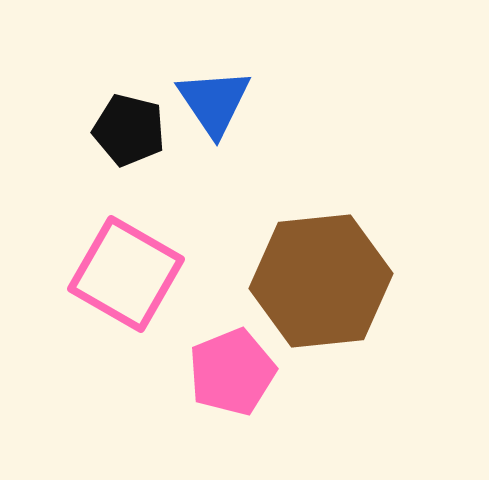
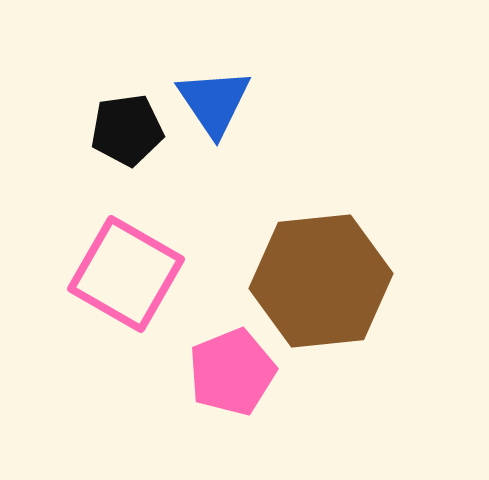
black pentagon: moved 2 px left; rotated 22 degrees counterclockwise
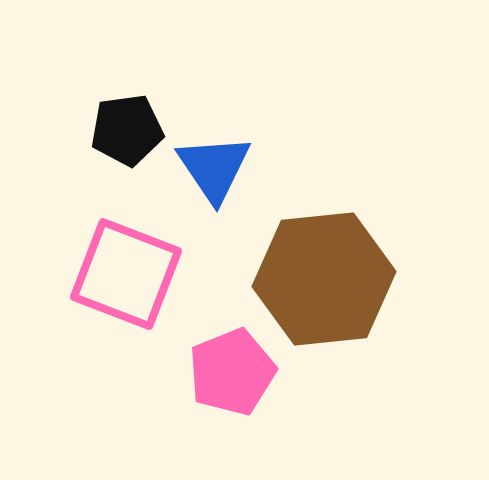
blue triangle: moved 66 px down
pink square: rotated 9 degrees counterclockwise
brown hexagon: moved 3 px right, 2 px up
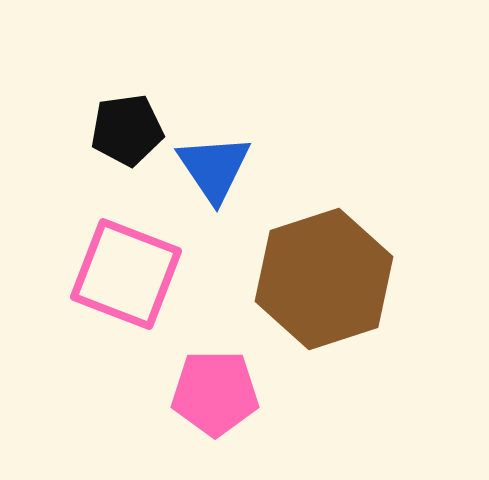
brown hexagon: rotated 12 degrees counterclockwise
pink pentagon: moved 17 px left, 21 px down; rotated 22 degrees clockwise
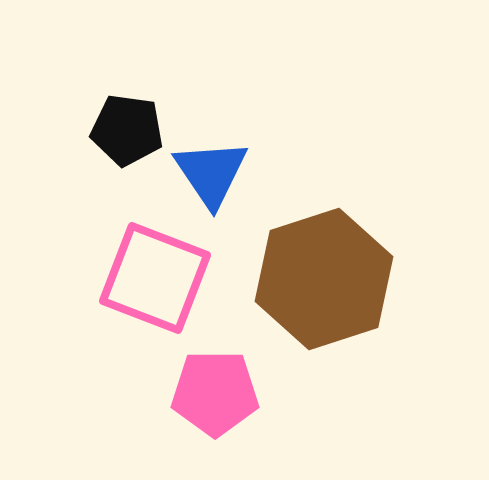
black pentagon: rotated 16 degrees clockwise
blue triangle: moved 3 px left, 5 px down
pink square: moved 29 px right, 4 px down
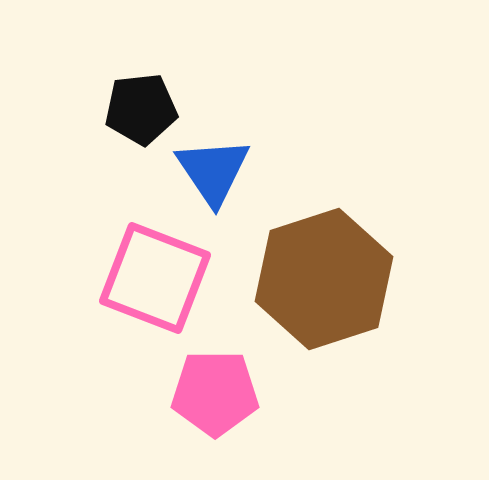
black pentagon: moved 14 px right, 21 px up; rotated 14 degrees counterclockwise
blue triangle: moved 2 px right, 2 px up
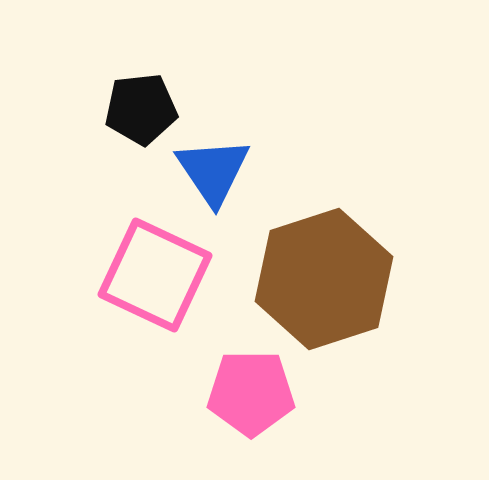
pink square: moved 3 px up; rotated 4 degrees clockwise
pink pentagon: moved 36 px right
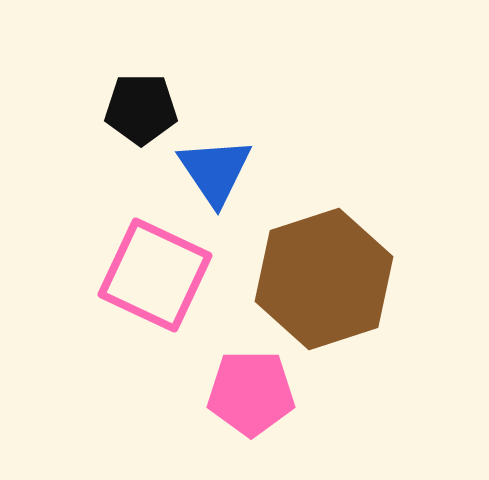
black pentagon: rotated 6 degrees clockwise
blue triangle: moved 2 px right
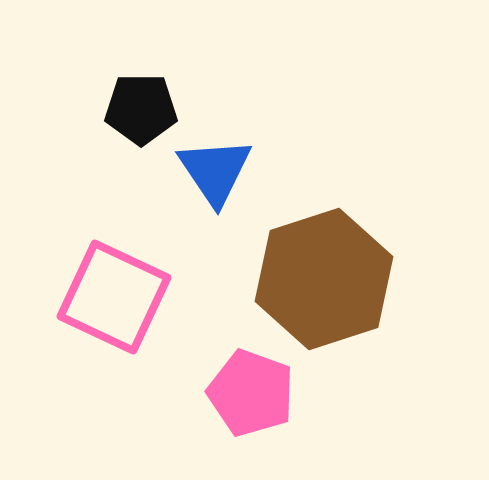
pink square: moved 41 px left, 22 px down
pink pentagon: rotated 20 degrees clockwise
